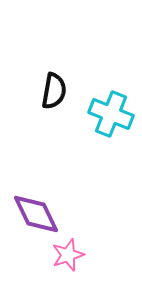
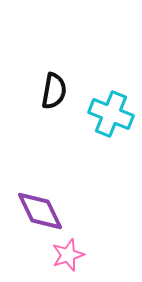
purple diamond: moved 4 px right, 3 px up
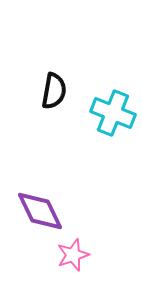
cyan cross: moved 2 px right, 1 px up
pink star: moved 5 px right
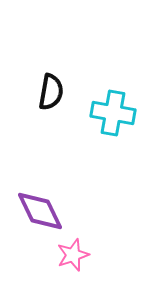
black semicircle: moved 3 px left, 1 px down
cyan cross: rotated 12 degrees counterclockwise
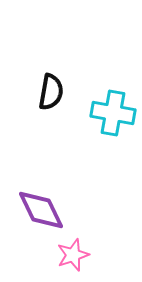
purple diamond: moved 1 px right, 1 px up
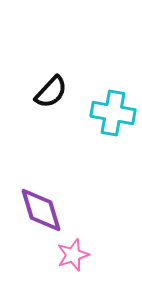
black semicircle: rotated 33 degrees clockwise
purple diamond: rotated 9 degrees clockwise
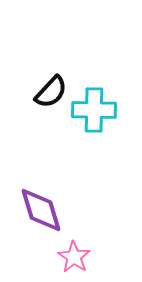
cyan cross: moved 19 px left, 3 px up; rotated 9 degrees counterclockwise
pink star: moved 1 px right, 2 px down; rotated 20 degrees counterclockwise
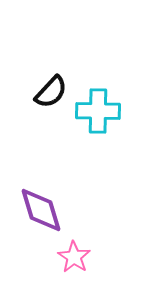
cyan cross: moved 4 px right, 1 px down
